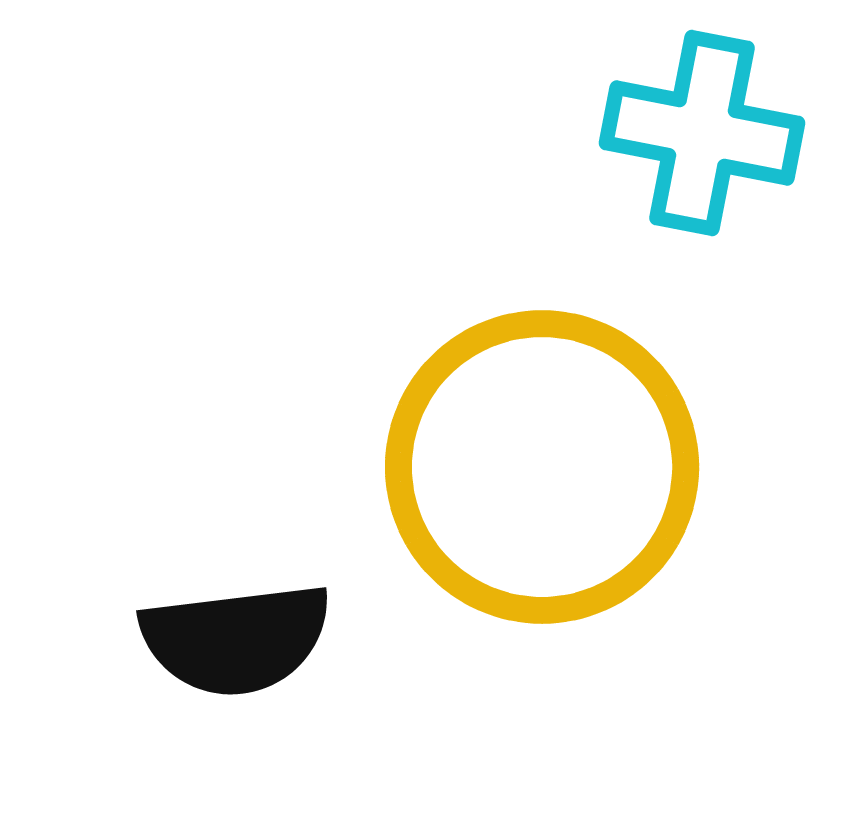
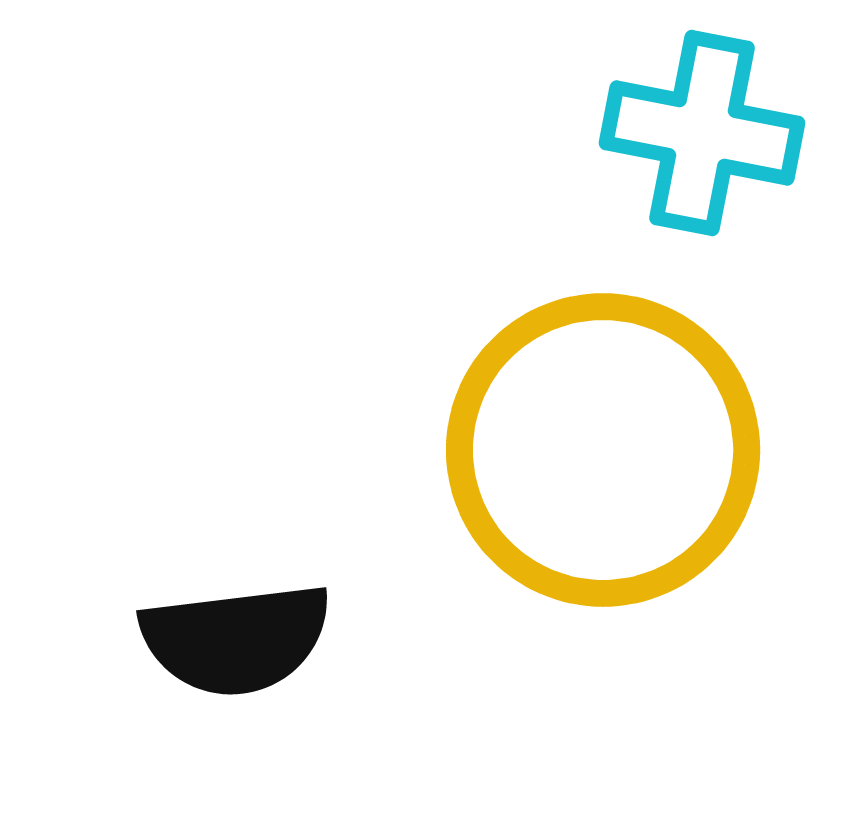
yellow circle: moved 61 px right, 17 px up
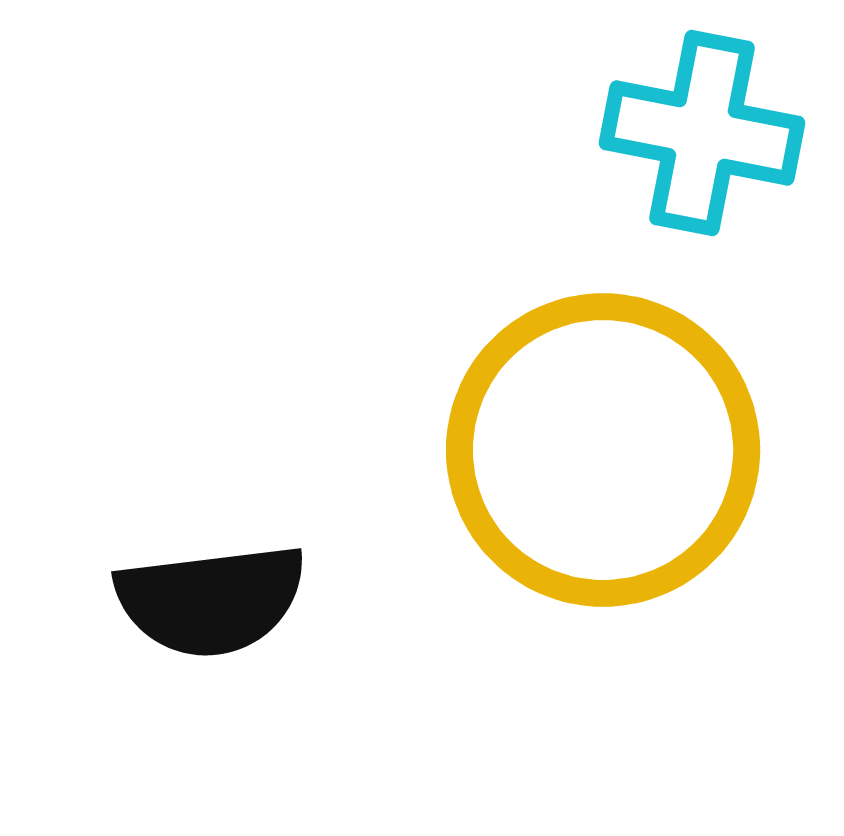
black semicircle: moved 25 px left, 39 px up
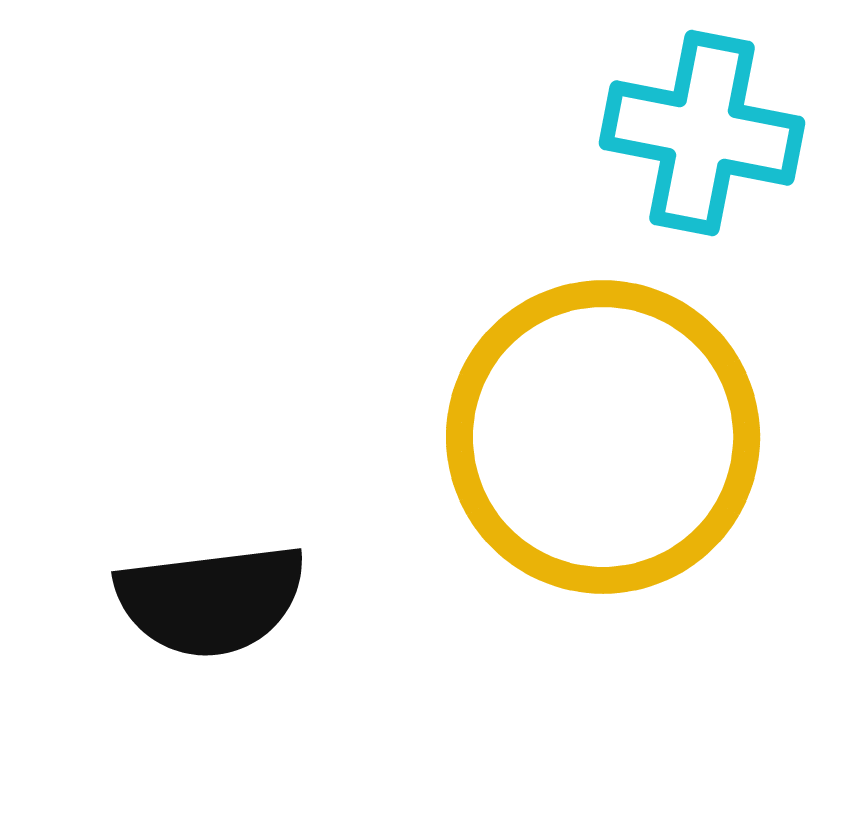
yellow circle: moved 13 px up
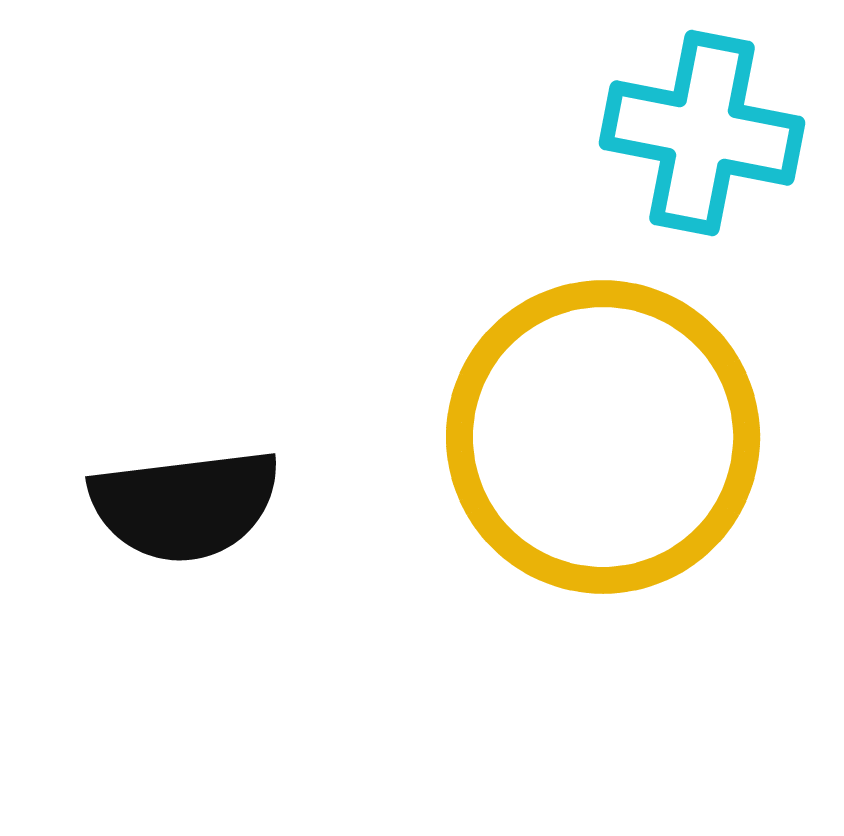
black semicircle: moved 26 px left, 95 px up
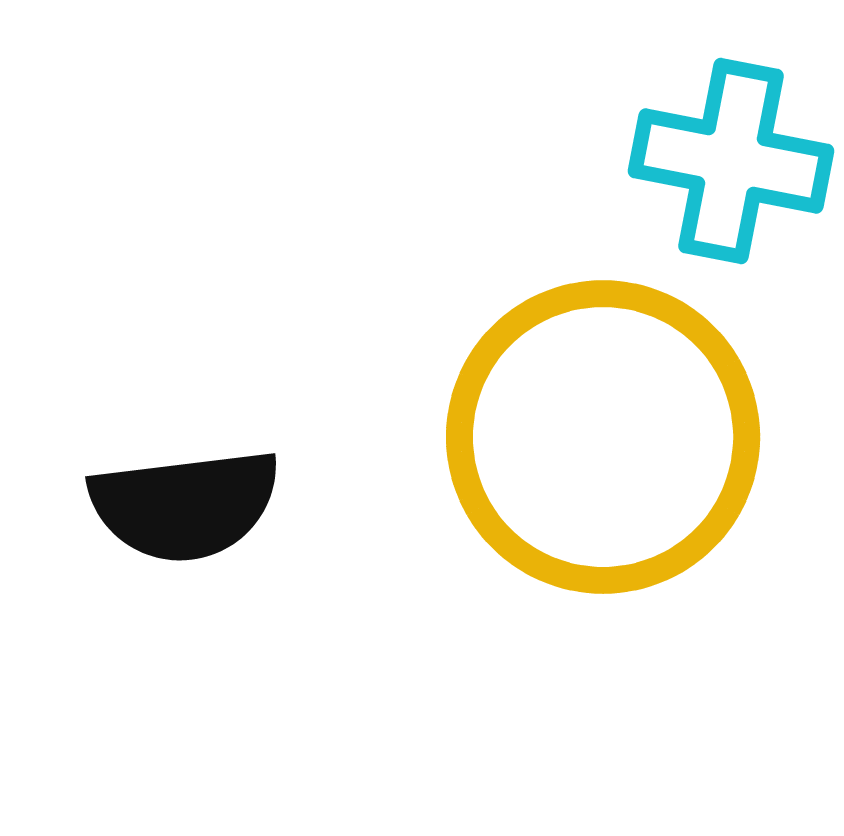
cyan cross: moved 29 px right, 28 px down
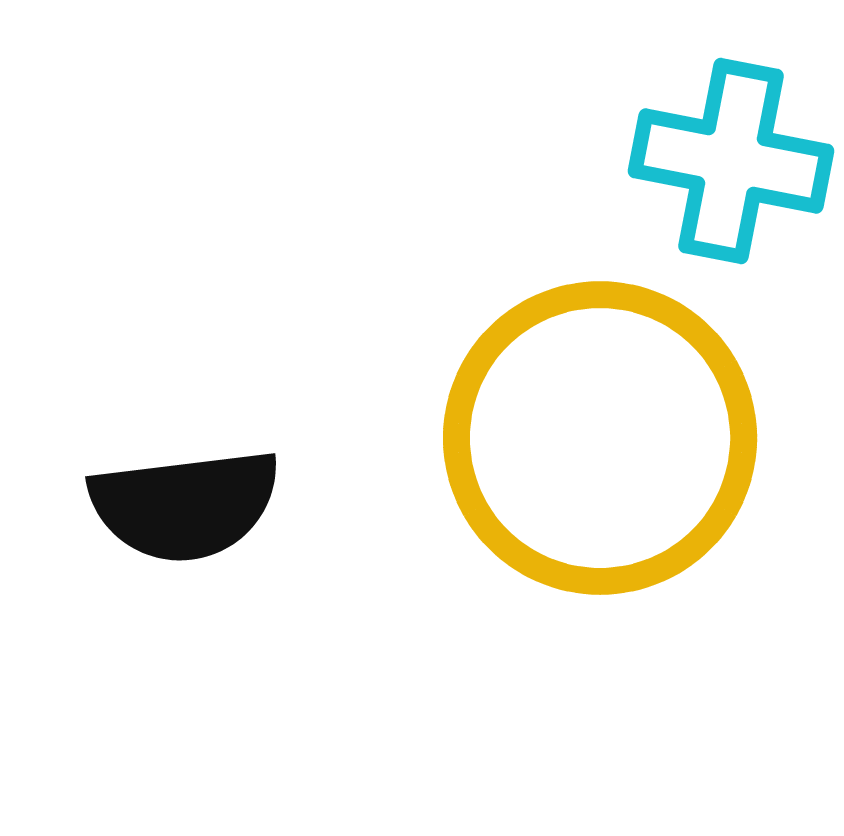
yellow circle: moved 3 px left, 1 px down
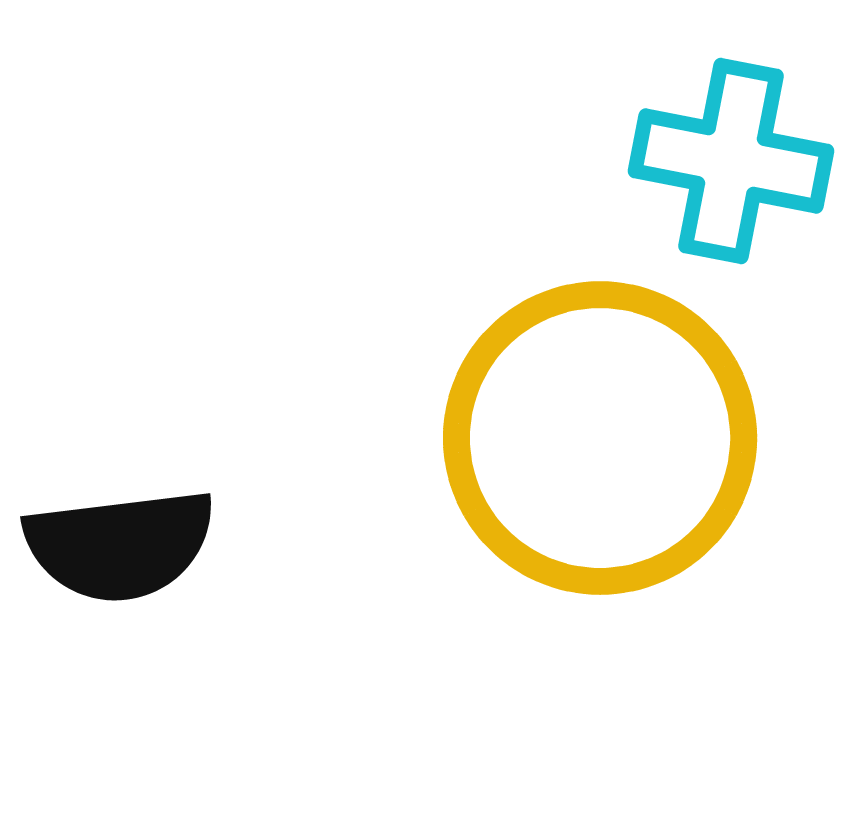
black semicircle: moved 65 px left, 40 px down
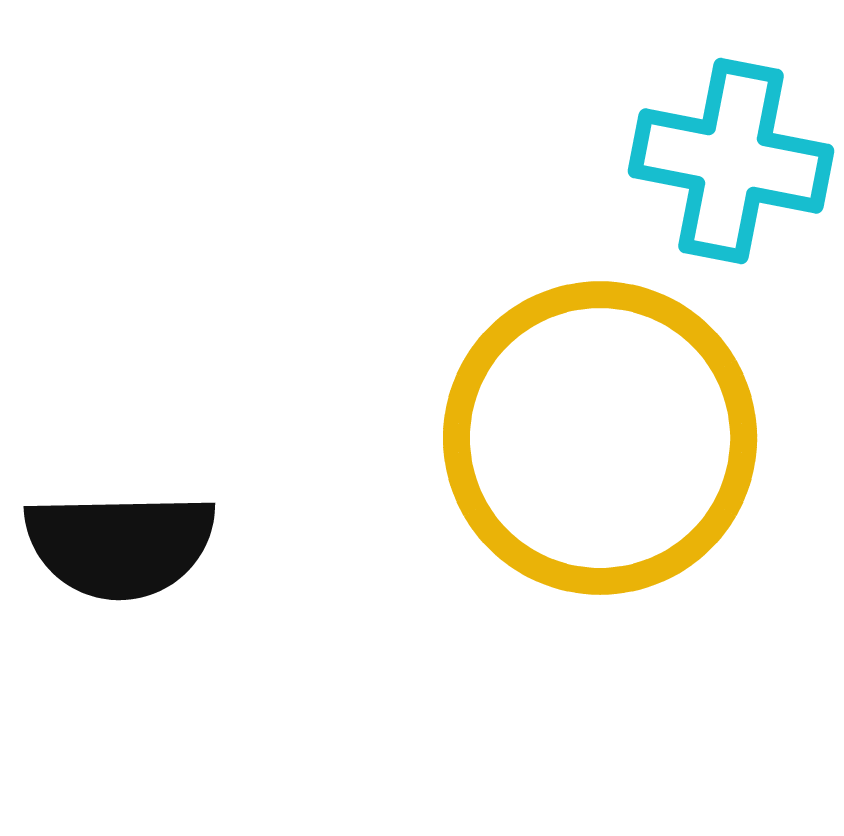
black semicircle: rotated 6 degrees clockwise
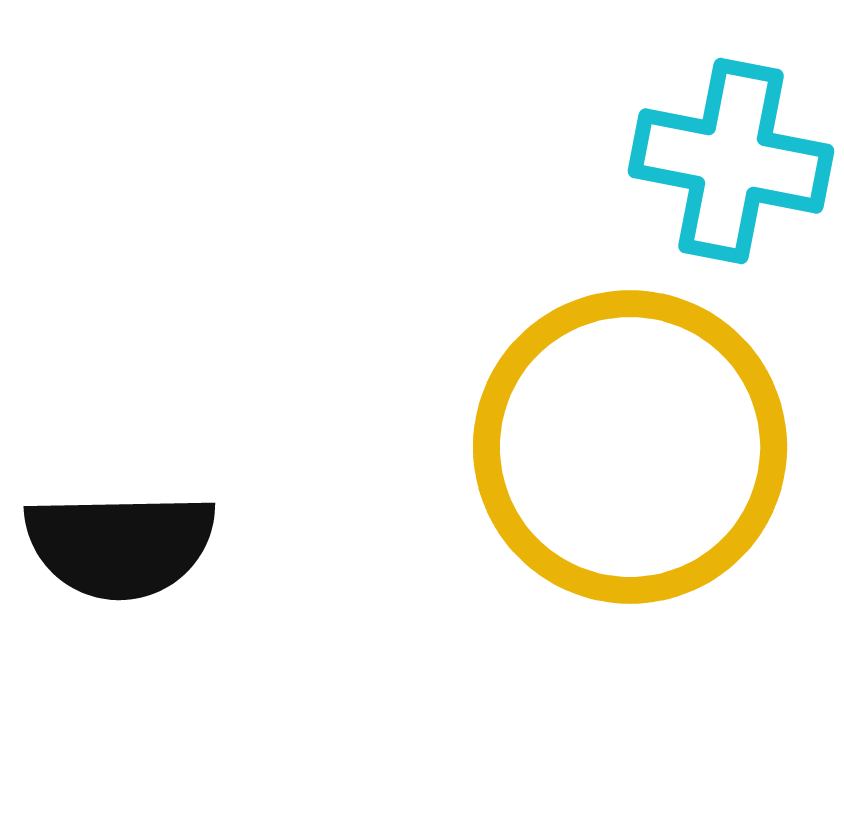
yellow circle: moved 30 px right, 9 px down
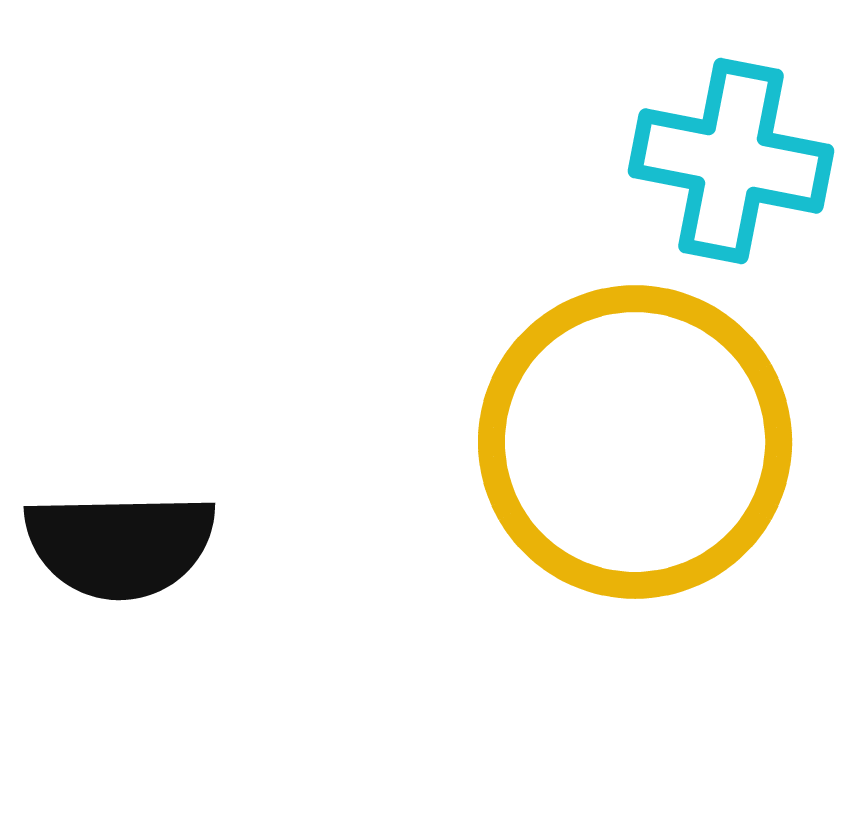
yellow circle: moved 5 px right, 5 px up
